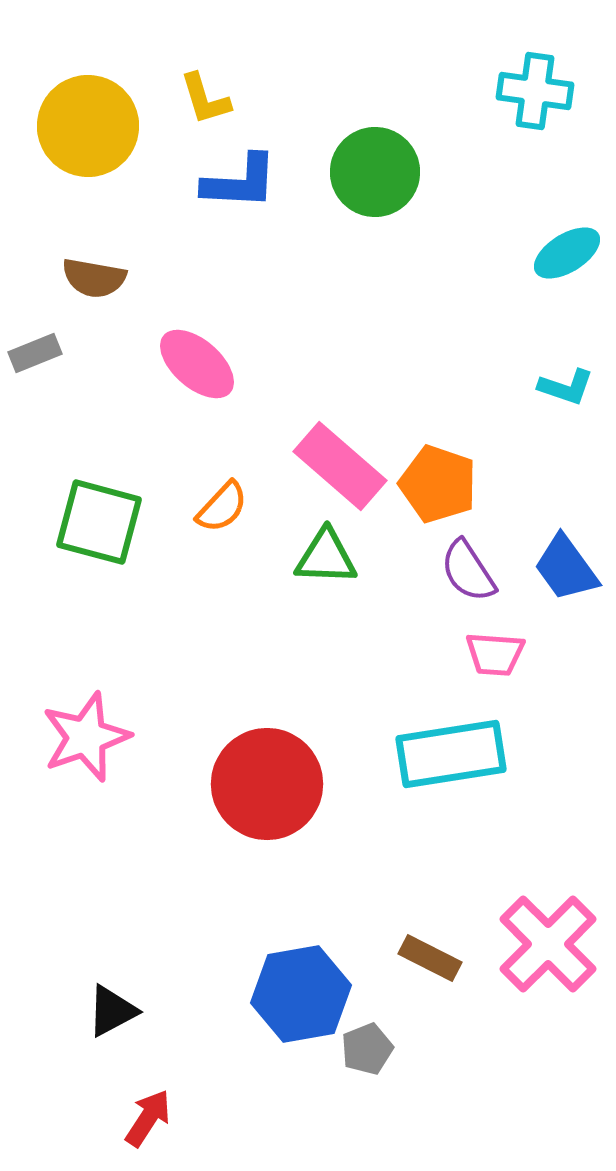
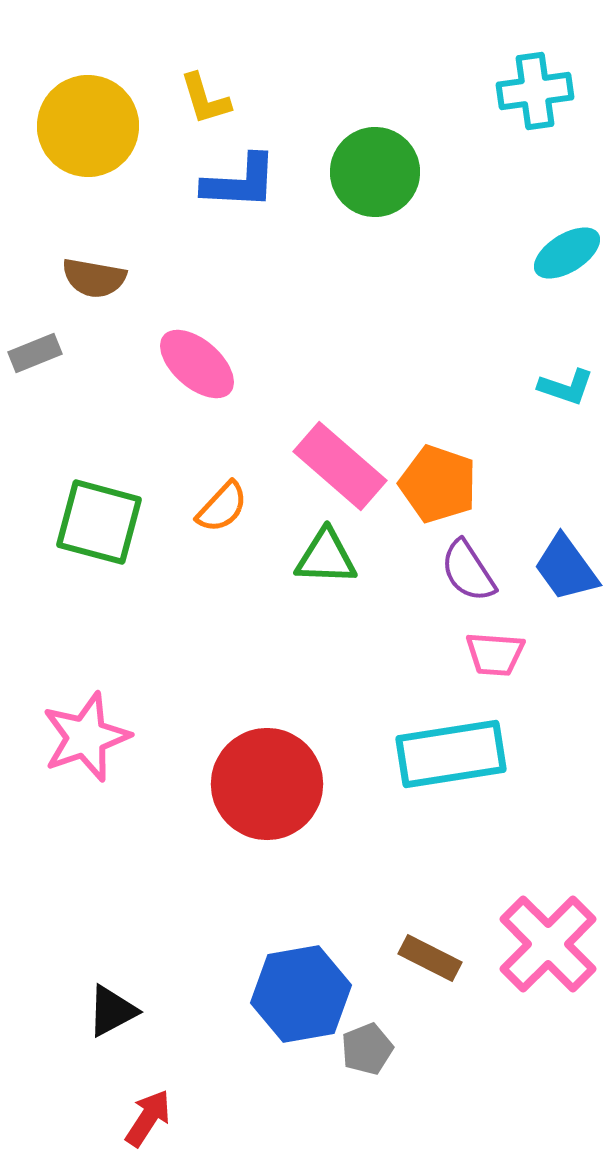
cyan cross: rotated 16 degrees counterclockwise
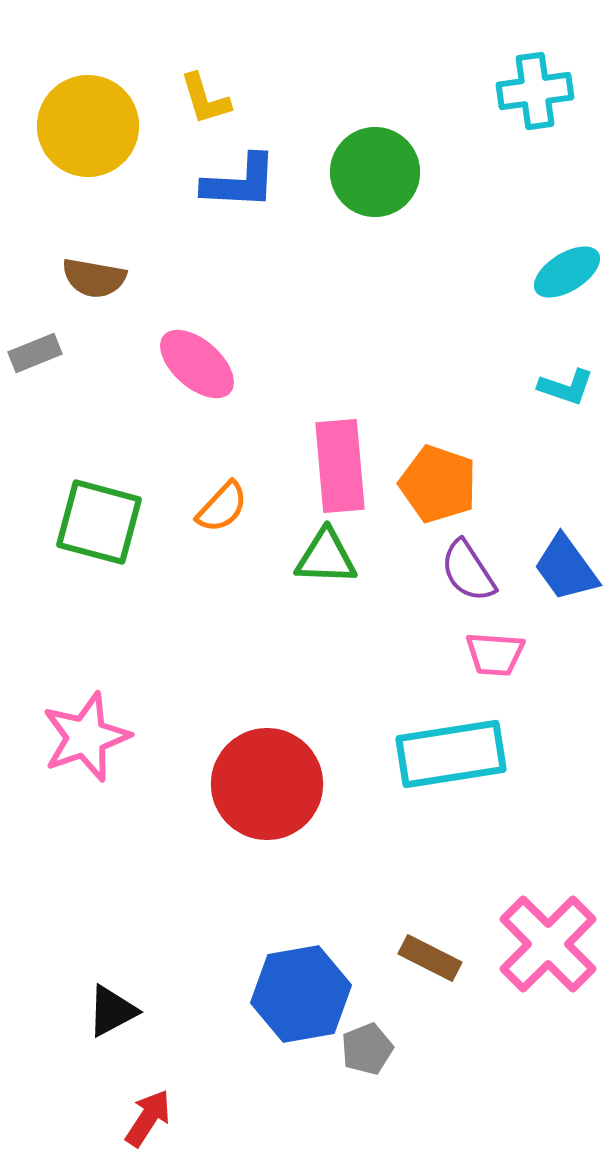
cyan ellipse: moved 19 px down
pink rectangle: rotated 44 degrees clockwise
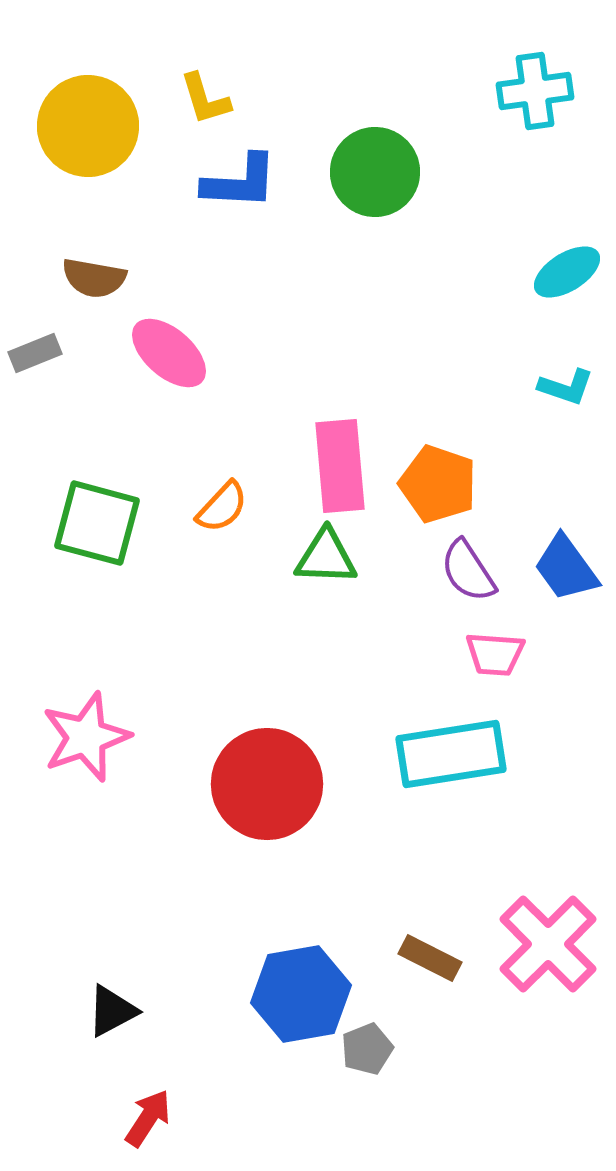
pink ellipse: moved 28 px left, 11 px up
green square: moved 2 px left, 1 px down
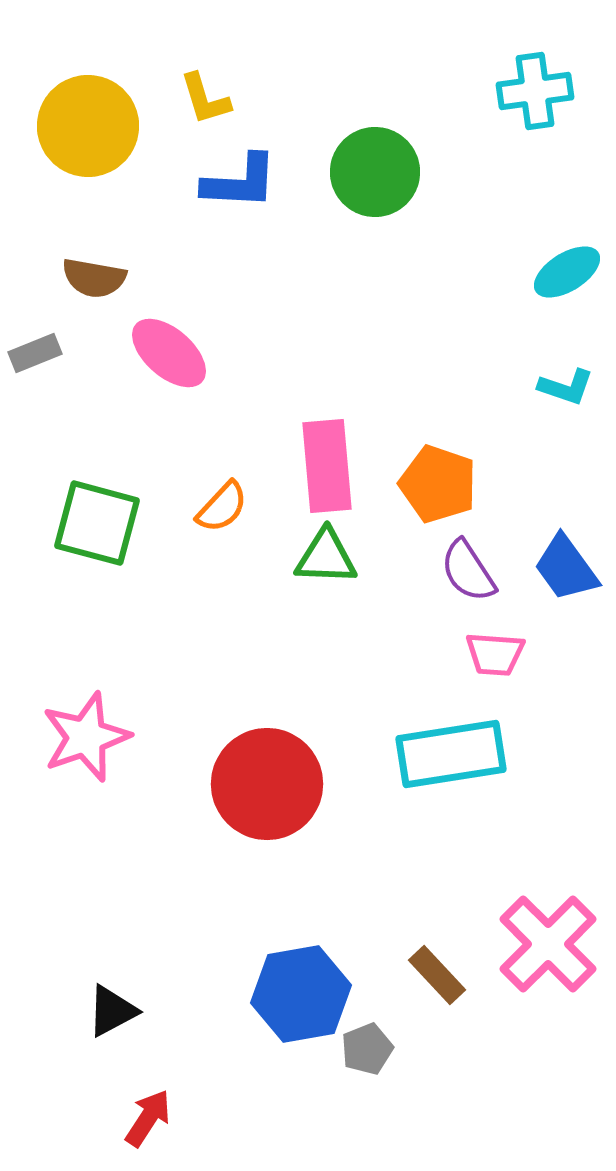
pink rectangle: moved 13 px left
brown rectangle: moved 7 px right, 17 px down; rotated 20 degrees clockwise
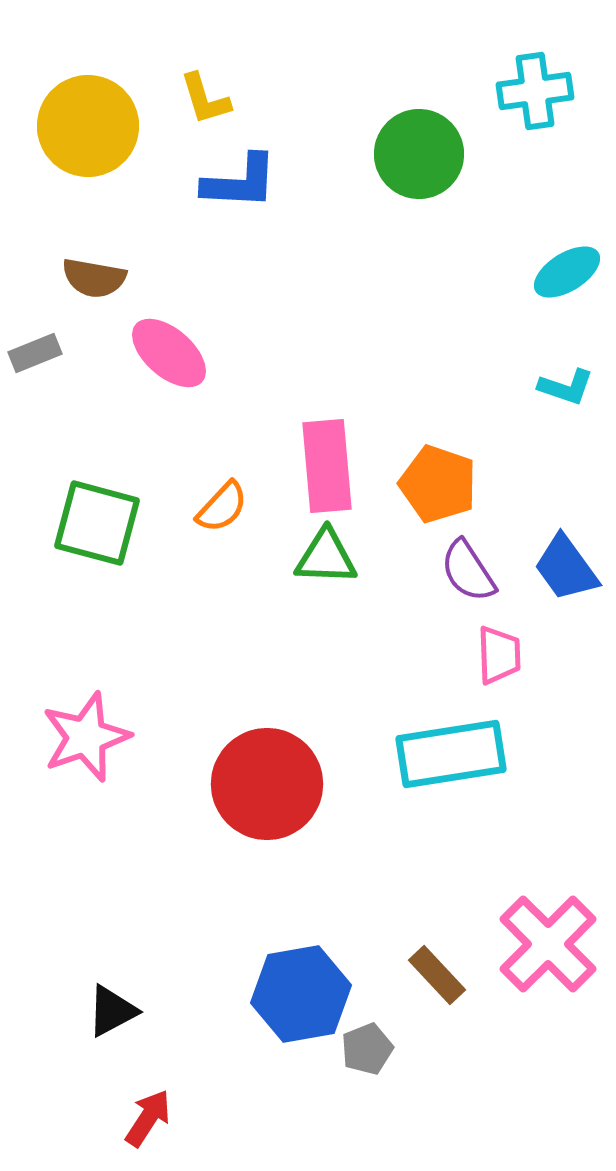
green circle: moved 44 px right, 18 px up
pink trapezoid: moved 4 px right, 1 px down; rotated 96 degrees counterclockwise
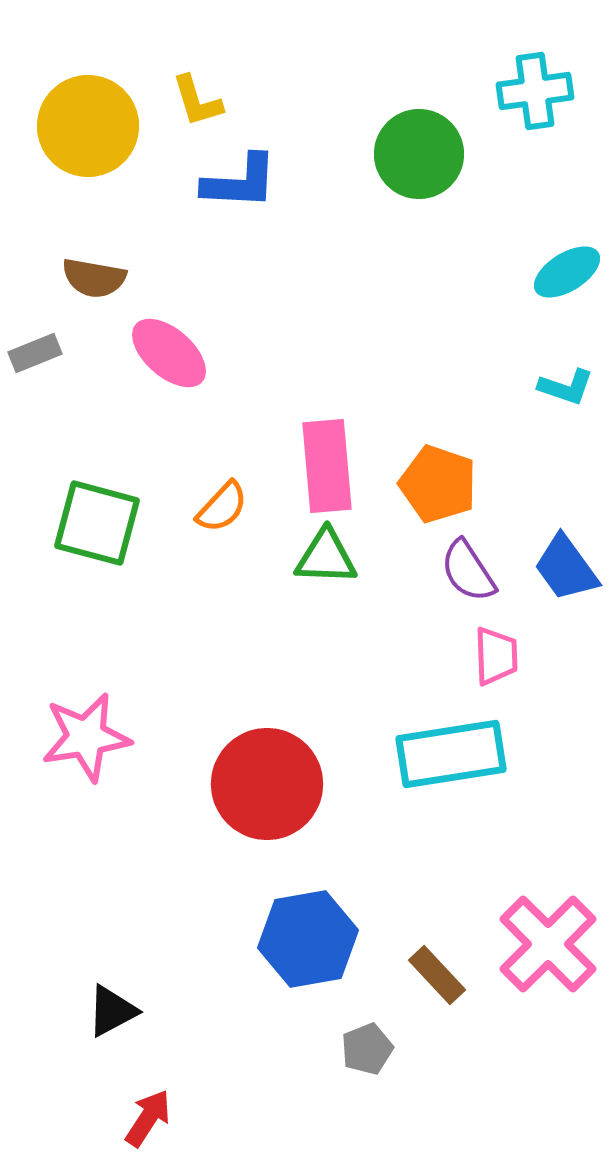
yellow L-shape: moved 8 px left, 2 px down
pink trapezoid: moved 3 px left, 1 px down
pink star: rotated 10 degrees clockwise
blue hexagon: moved 7 px right, 55 px up
